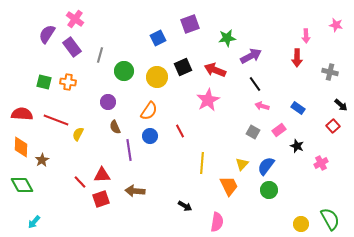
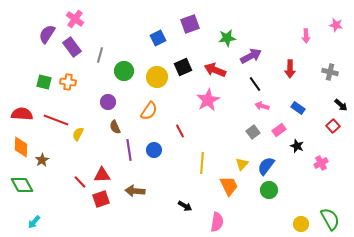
red arrow at (297, 58): moved 7 px left, 11 px down
gray square at (253, 132): rotated 24 degrees clockwise
blue circle at (150, 136): moved 4 px right, 14 px down
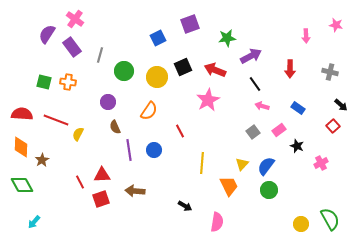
red line at (80, 182): rotated 16 degrees clockwise
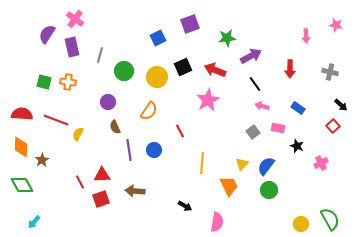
purple rectangle at (72, 47): rotated 24 degrees clockwise
pink rectangle at (279, 130): moved 1 px left, 2 px up; rotated 48 degrees clockwise
